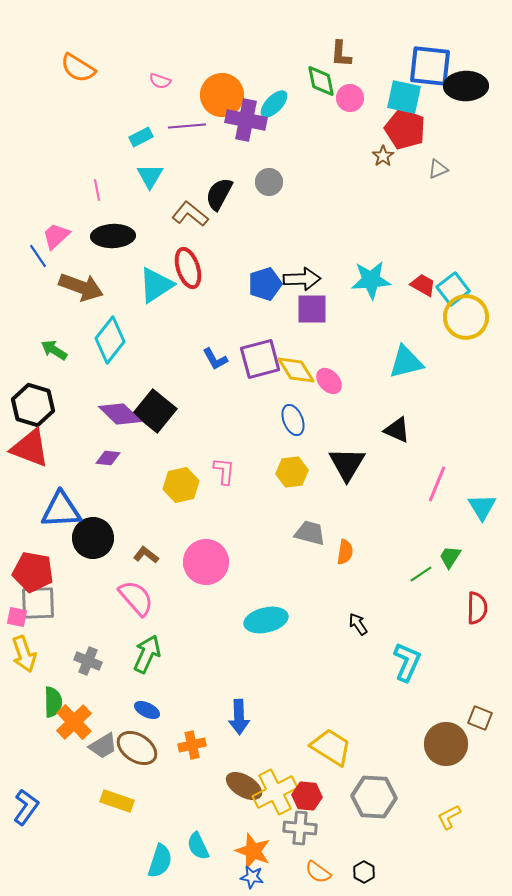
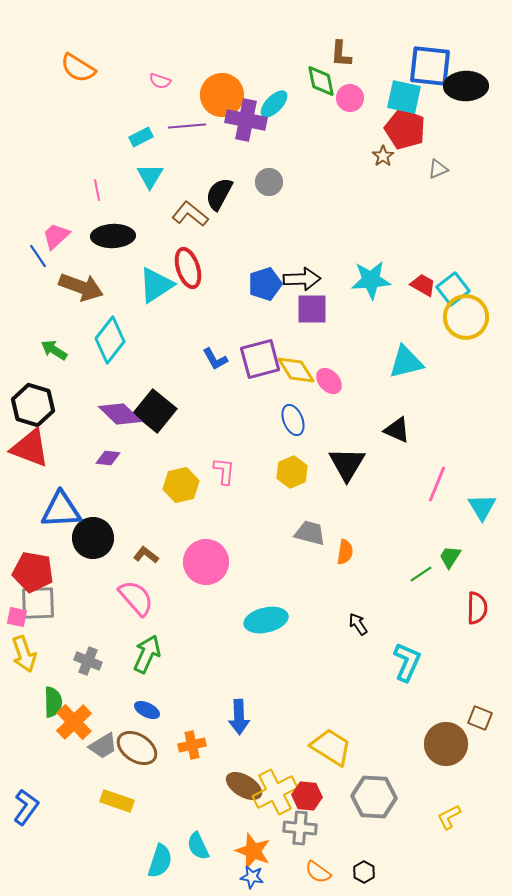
yellow hexagon at (292, 472): rotated 16 degrees counterclockwise
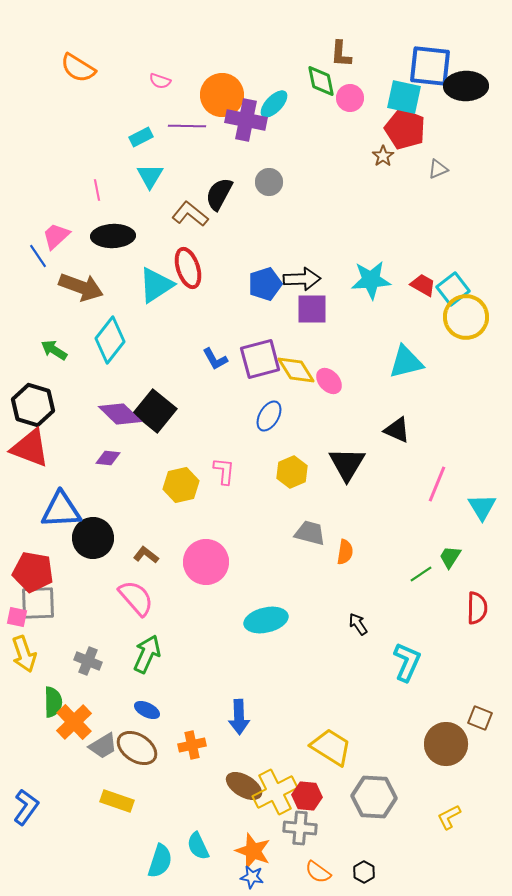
purple line at (187, 126): rotated 6 degrees clockwise
blue ellipse at (293, 420): moved 24 px left, 4 px up; rotated 52 degrees clockwise
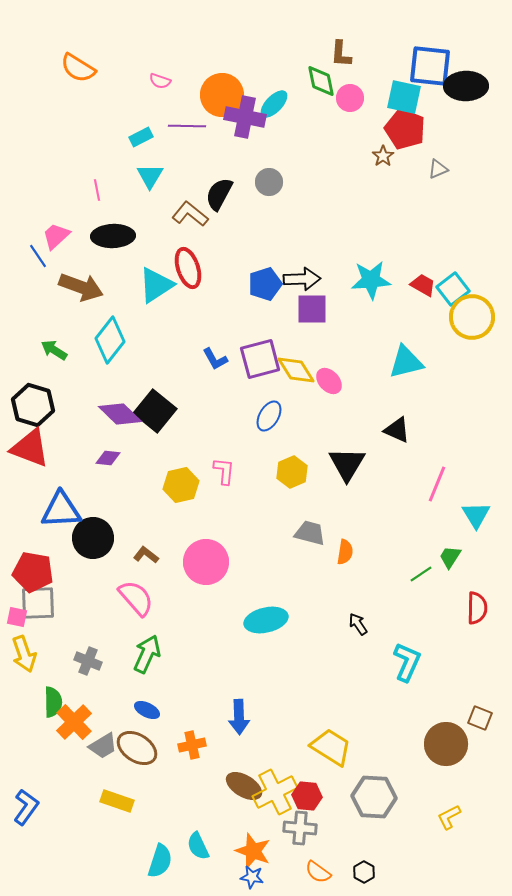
purple cross at (246, 120): moved 1 px left, 3 px up
yellow circle at (466, 317): moved 6 px right
cyan triangle at (482, 507): moved 6 px left, 8 px down
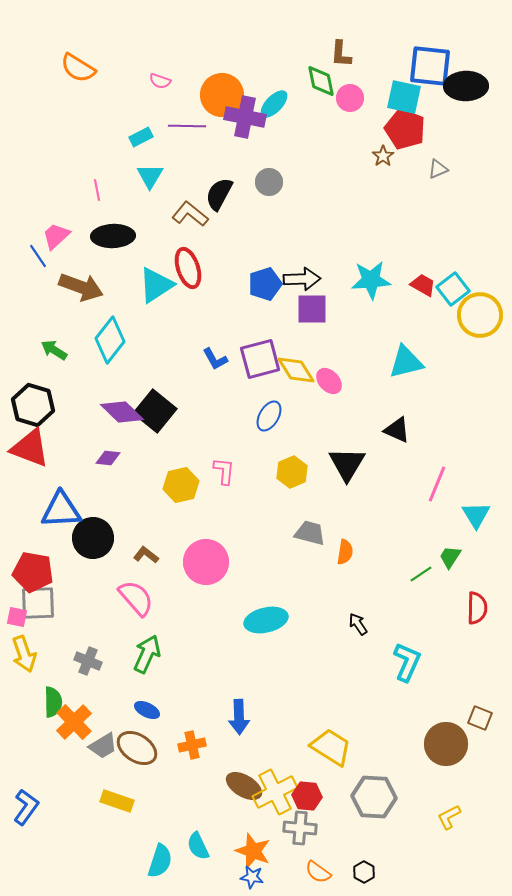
yellow circle at (472, 317): moved 8 px right, 2 px up
purple diamond at (120, 414): moved 2 px right, 2 px up
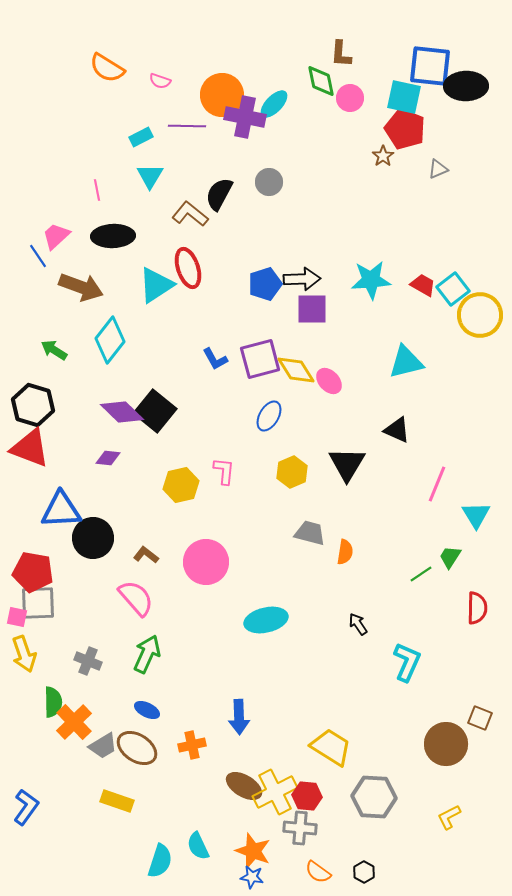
orange semicircle at (78, 68): moved 29 px right
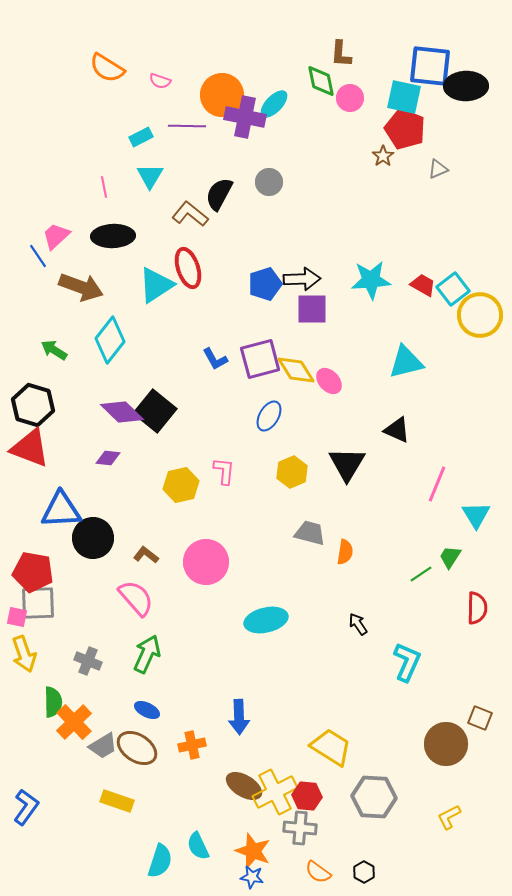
pink line at (97, 190): moved 7 px right, 3 px up
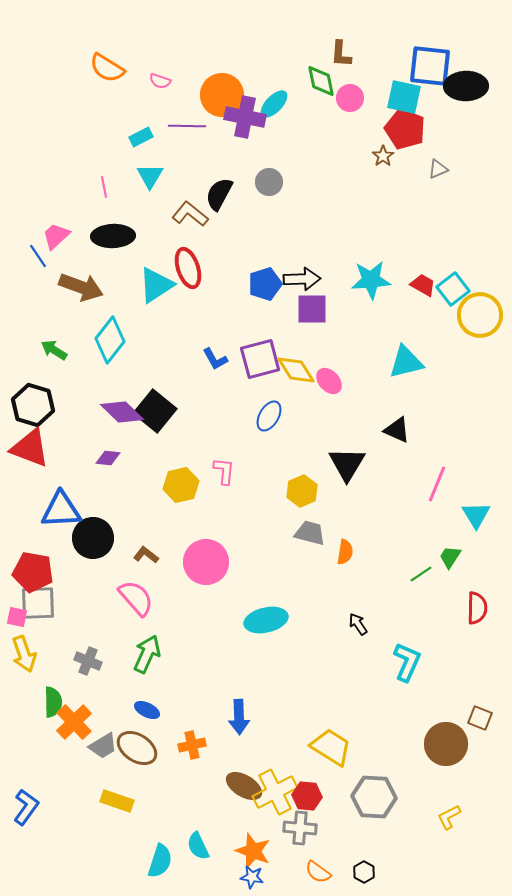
yellow hexagon at (292, 472): moved 10 px right, 19 px down
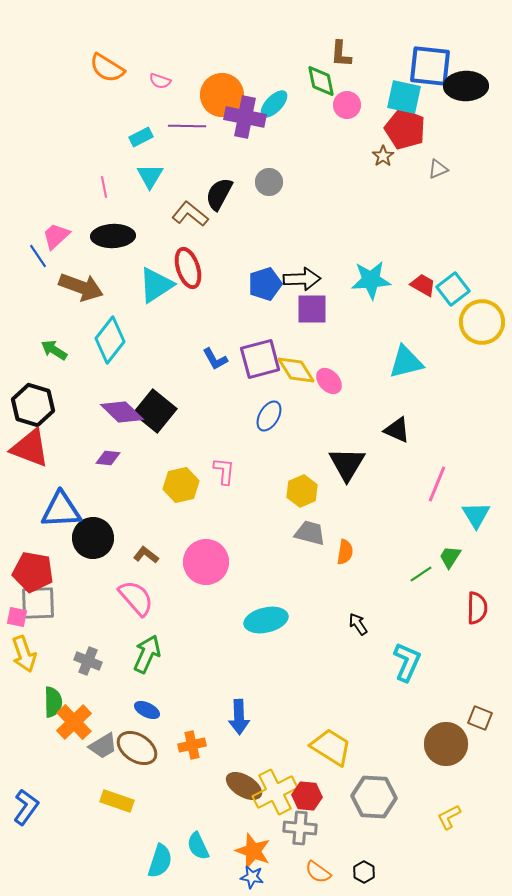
pink circle at (350, 98): moved 3 px left, 7 px down
yellow circle at (480, 315): moved 2 px right, 7 px down
